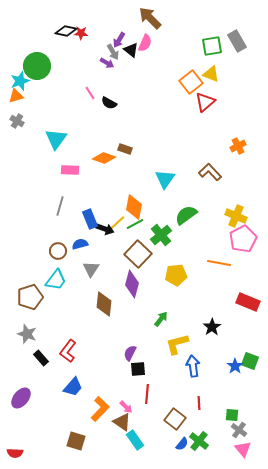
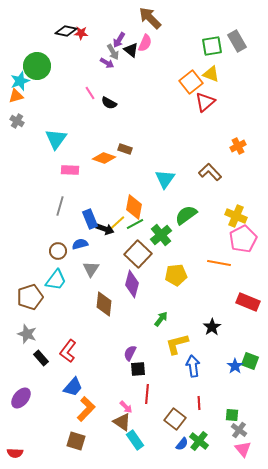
orange L-shape at (100, 409): moved 14 px left
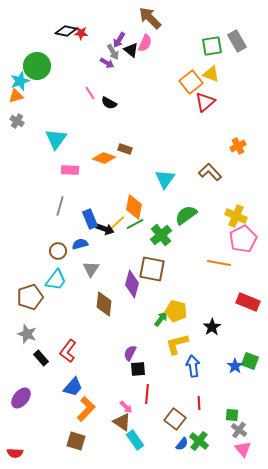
brown square at (138, 254): moved 14 px right, 15 px down; rotated 32 degrees counterclockwise
yellow pentagon at (176, 275): moved 36 px down; rotated 20 degrees clockwise
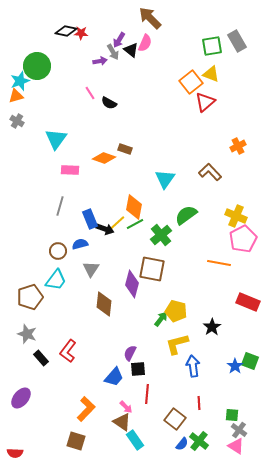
purple arrow at (107, 63): moved 7 px left, 2 px up; rotated 40 degrees counterclockwise
blue trapezoid at (73, 387): moved 41 px right, 10 px up
pink triangle at (243, 449): moved 7 px left, 3 px up; rotated 18 degrees counterclockwise
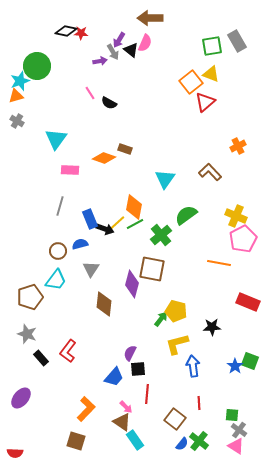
brown arrow at (150, 18): rotated 45 degrees counterclockwise
black star at (212, 327): rotated 30 degrees clockwise
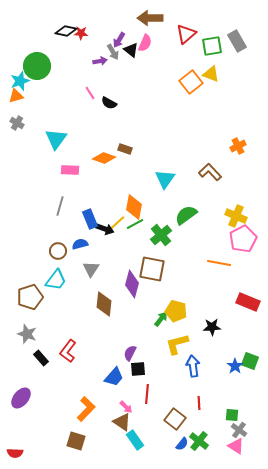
red triangle at (205, 102): moved 19 px left, 68 px up
gray cross at (17, 121): moved 2 px down
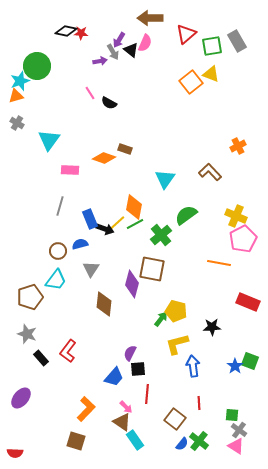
cyan triangle at (56, 139): moved 7 px left, 1 px down
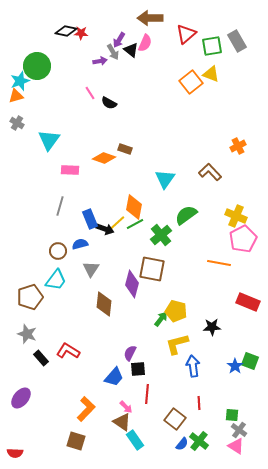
red L-shape at (68, 351): rotated 85 degrees clockwise
